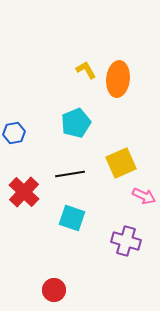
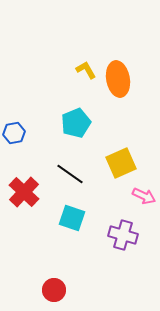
orange ellipse: rotated 16 degrees counterclockwise
black line: rotated 44 degrees clockwise
purple cross: moved 3 px left, 6 px up
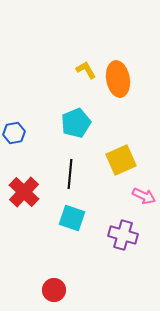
yellow square: moved 3 px up
black line: rotated 60 degrees clockwise
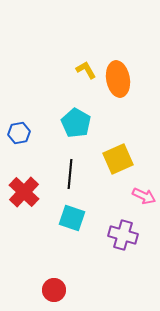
cyan pentagon: rotated 20 degrees counterclockwise
blue hexagon: moved 5 px right
yellow square: moved 3 px left, 1 px up
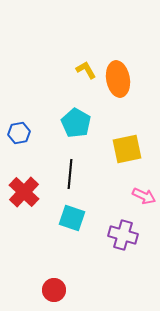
yellow square: moved 9 px right, 10 px up; rotated 12 degrees clockwise
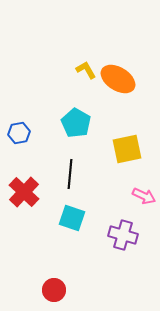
orange ellipse: rotated 48 degrees counterclockwise
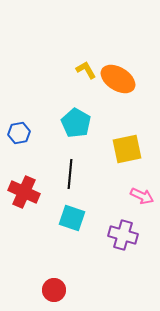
red cross: rotated 20 degrees counterclockwise
pink arrow: moved 2 px left
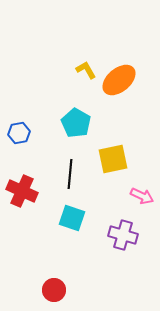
orange ellipse: moved 1 px right, 1 px down; rotated 72 degrees counterclockwise
yellow square: moved 14 px left, 10 px down
red cross: moved 2 px left, 1 px up
